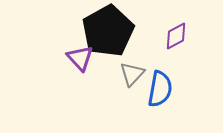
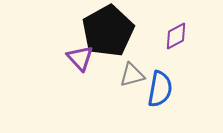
gray triangle: moved 1 px down; rotated 32 degrees clockwise
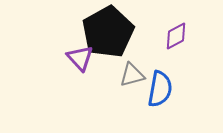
black pentagon: moved 1 px down
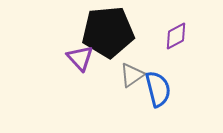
black pentagon: rotated 24 degrees clockwise
gray triangle: rotated 20 degrees counterclockwise
blue semicircle: moved 2 px left; rotated 24 degrees counterclockwise
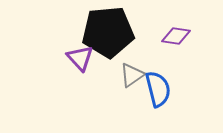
purple diamond: rotated 36 degrees clockwise
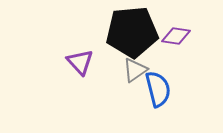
black pentagon: moved 24 px right
purple triangle: moved 4 px down
gray triangle: moved 3 px right, 5 px up
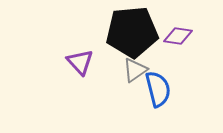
purple diamond: moved 2 px right
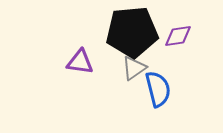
purple diamond: rotated 16 degrees counterclockwise
purple triangle: rotated 40 degrees counterclockwise
gray triangle: moved 1 px left, 2 px up
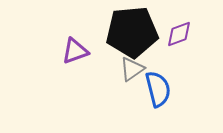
purple diamond: moved 1 px right, 2 px up; rotated 12 degrees counterclockwise
purple triangle: moved 5 px left, 11 px up; rotated 28 degrees counterclockwise
gray triangle: moved 2 px left, 1 px down
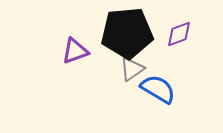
black pentagon: moved 5 px left, 1 px down
blue semicircle: rotated 45 degrees counterclockwise
